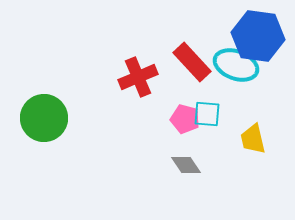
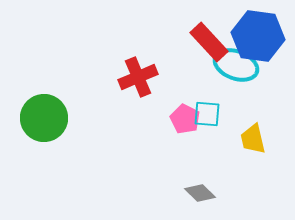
red rectangle: moved 17 px right, 20 px up
pink pentagon: rotated 12 degrees clockwise
gray diamond: moved 14 px right, 28 px down; rotated 12 degrees counterclockwise
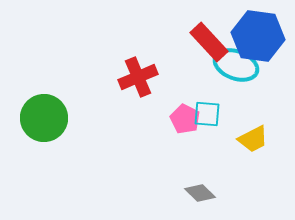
yellow trapezoid: rotated 104 degrees counterclockwise
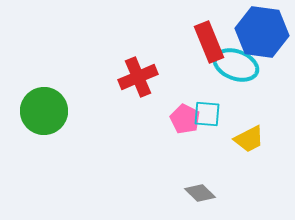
blue hexagon: moved 4 px right, 4 px up
red rectangle: rotated 21 degrees clockwise
green circle: moved 7 px up
yellow trapezoid: moved 4 px left
